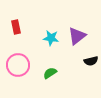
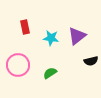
red rectangle: moved 9 px right
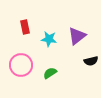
cyan star: moved 2 px left, 1 px down
pink circle: moved 3 px right
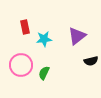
cyan star: moved 5 px left; rotated 14 degrees counterclockwise
green semicircle: moved 6 px left; rotated 32 degrees counterclockwise
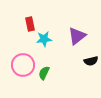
red rectangle: moved 5 px right, 3 px up
pink circle: moved 2 px right
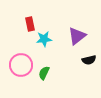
black semicircle: moved 2 px left, 1 px up
pink circle: moved 2 px left
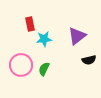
green semicircle: moved 4 px up
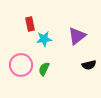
black semicircle: moved 5 px down
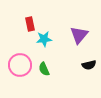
purple triangle: moved 2 px right, 1 px up; rotated 12 degrees counterclockwise
pink circle: moved 1 px left
green semicircle: rotated 48 degrees counterclockwise
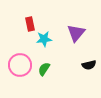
purple triangle: moved 3 px left, 2 px up
green semicircle: rotated 56 degrees clockwise
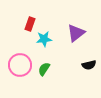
red rectangle: rotated 32 degrees clockwise
purple triangle: rotated 12 degrees clockwise
